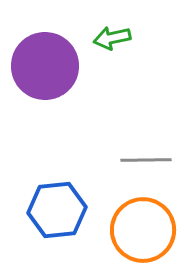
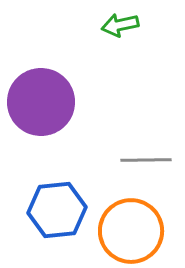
green arrow: moved 8 px right, 13 px up
purple circle: moved 4 px left, 36 px down
orange circle: moved 12 px left, 1 px down
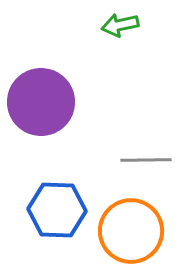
blue hexagon: rotated 8 degrees clockwise
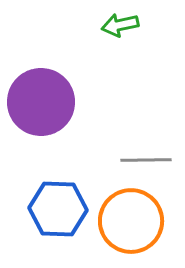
blue hexagon: moved 1 px right, 1 px up
orange circle: moved 10 px up
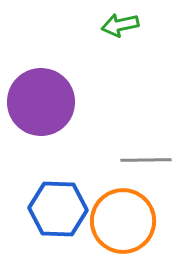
orange circle: moved 8 px left
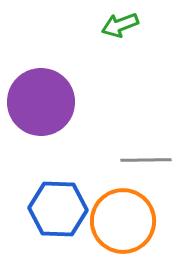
green arrow: rotated 9 degrees counterclockwise
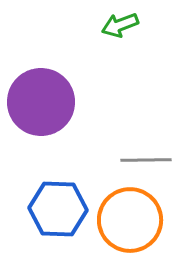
orange circle: moved 7 px right, 1 px up
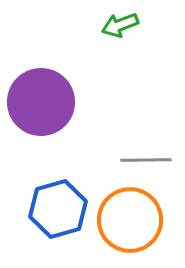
blue hexagon: rotated 18 degrees counterclockwise
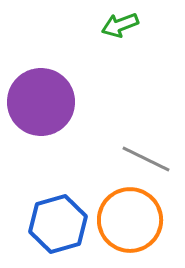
gray line: moved 1 px up; rotated 27 degrees clockwise
blue hexagon: moved 15 px down
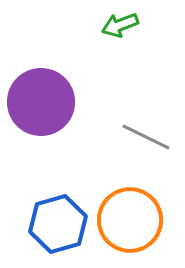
gray line: moved 22 px up
